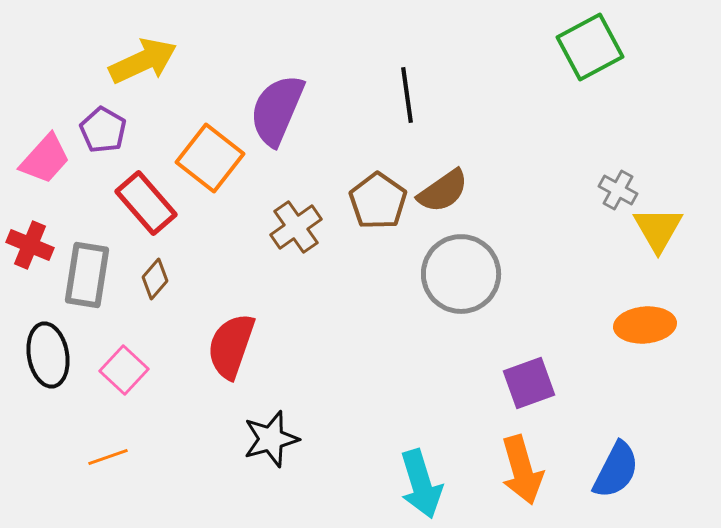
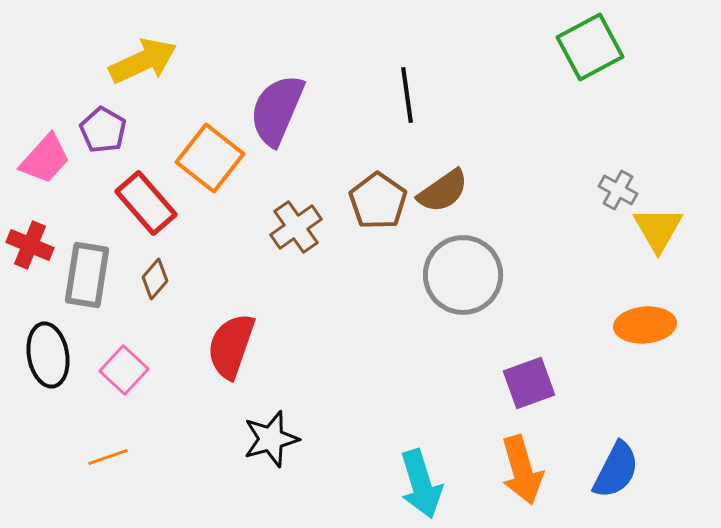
gray circle: moved 2 px right, 1 px down
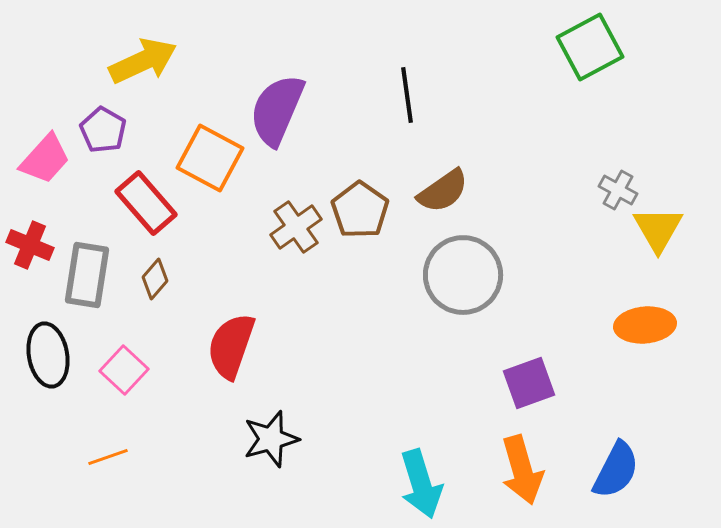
orange square: rotated 10 degrees counterclockwise
brown pentagon: moved 18 px left, 9 px down
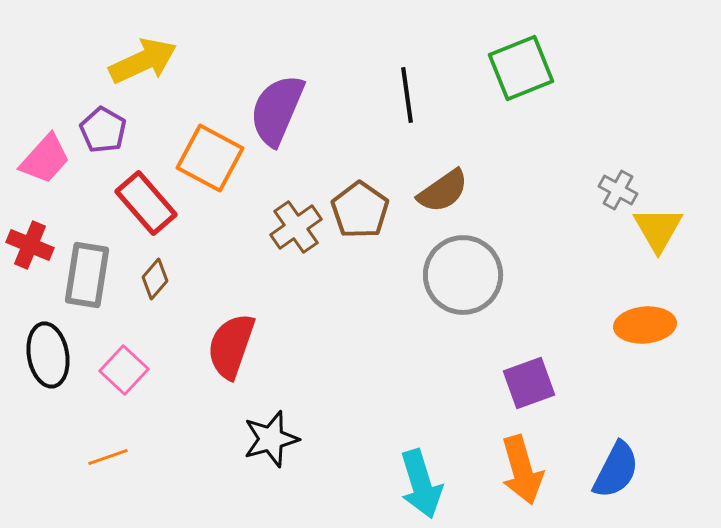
green square: moved 69 px left, 21 px down; rotated 6 degrees clockwise
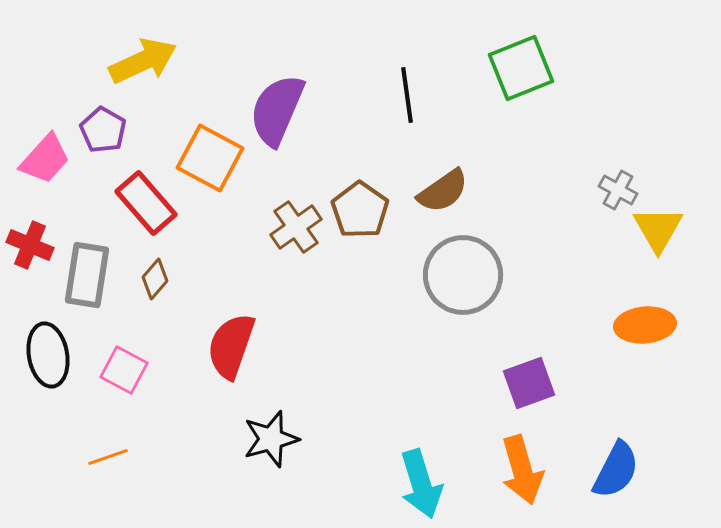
pink square: rotated 15 degrees counterclockwise
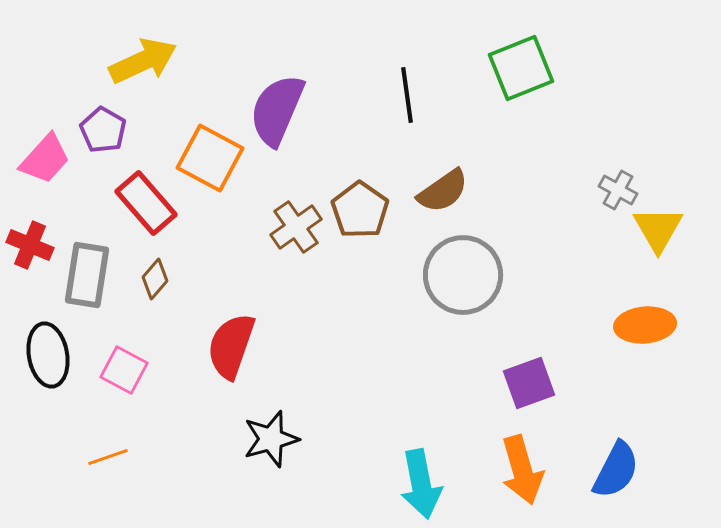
cyan arrow: rotated 6 degrees clockwise
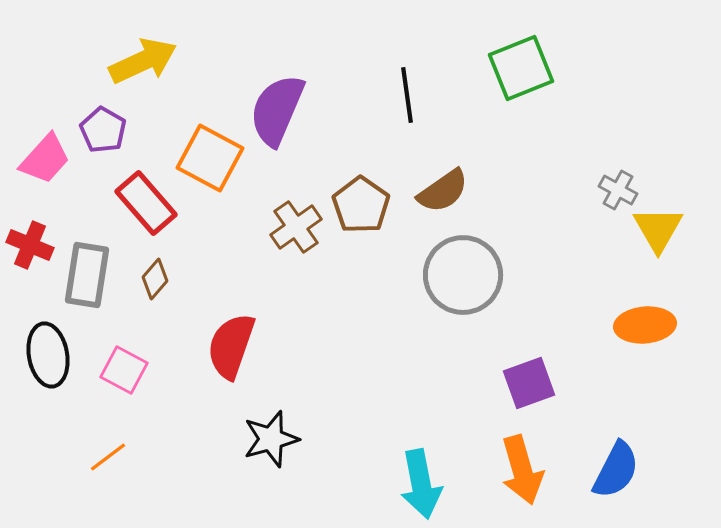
brown pentagon: moved 1 px right, 5 px up
orange line: rotated 18 degrees counterclockwise
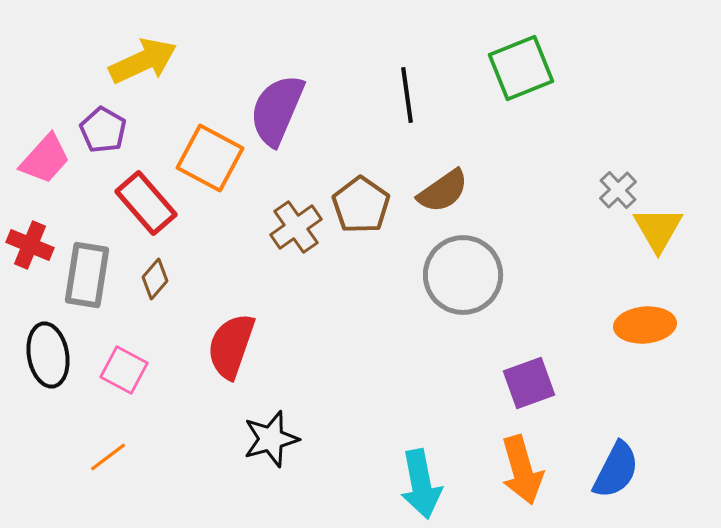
gray cross: rotated 18 degrees clockwise
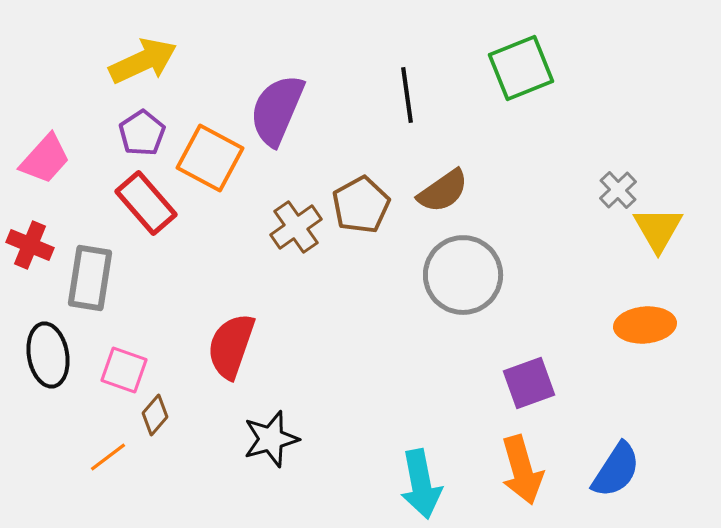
purple pentagon: moved 39 px right, 3 px down; rotated 9 degrees clockwise
brown pentagon: rotated 8 degrees clockwise
gray rectangle: moved 3 px right, 3 px down
brown diamond: moved 136 px down
pink square: rotated 9 degrees counterclockwise
blue semicircle: rotated 6 degrees clockwise
